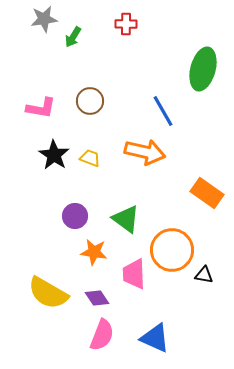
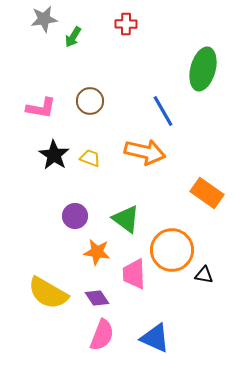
orange star: moved 3 px right
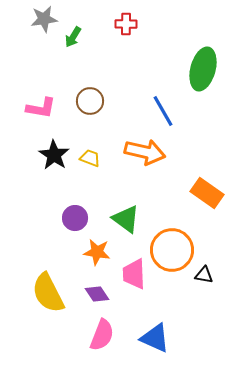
purple circle: moved 2 px down
yellow semicircle: rotated 33 degrees clockwise
purple diamond: moved 4 px up
